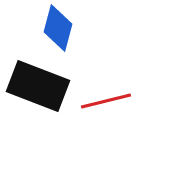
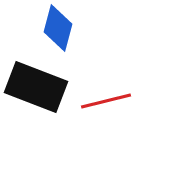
black rectangle: moved 2 px left, 1 px down
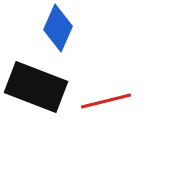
blue diamond: rotated 9 degrees clockwise
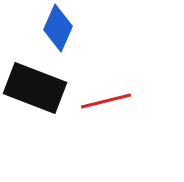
black rectangle: moved 1 px left, 1 px down
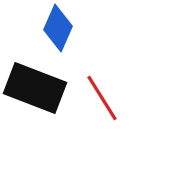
red line: moved 4 px left, 3 px up; rotated 72 degrees clockwise
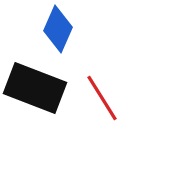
blue diamond: moved 1 px down
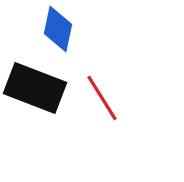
blue diamond: rotated 12 degrees counterclockwise
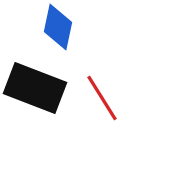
blue diamond: moved 2 px up
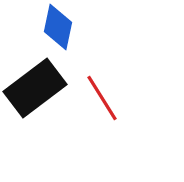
black rectangle: rotated 58 degrees counterclockwise
